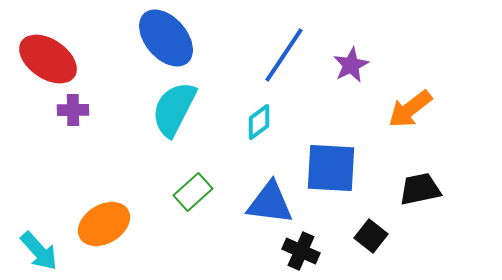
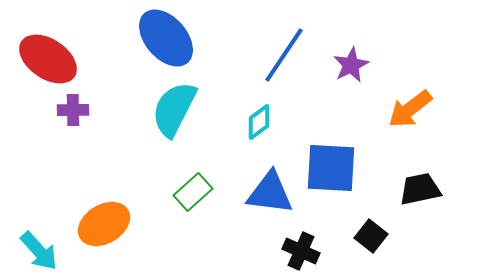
blue triangle: moved 10 px up
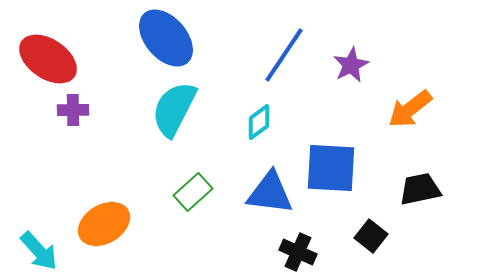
black cross: moved 3 px left, 1 px down
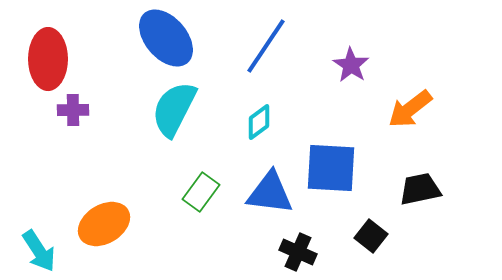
blue line: moved 18 px left, 9 px up
red ellipse: rotated 56 degrees clockwise
purple star: rotated 12 degrees counterclockwise
green rectangle: moved 8 px right; rotated 12 degrees counterclockwise
cyan arrow: rotated 9 degrees clockwise
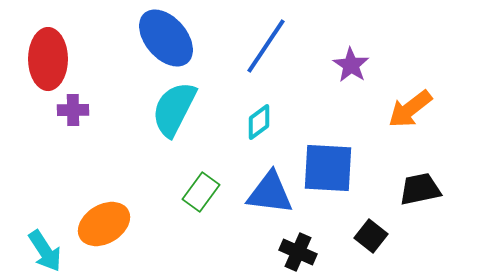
blue square: moved 3 px left
cyan arrow: moved 6 px right
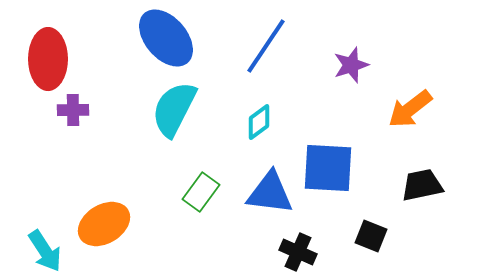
purple star: rotated 21 degrees clockwise
black trapezoid: moved 2 px right, 4 px up
black square: rotated 16 degrees counterclockwise
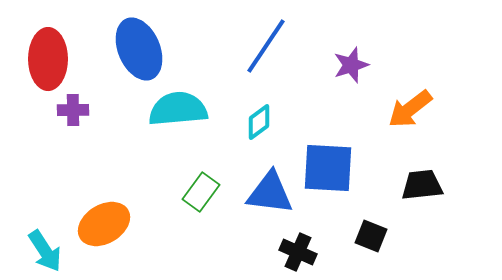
blue ellipse: moved 27 px left, 11 px down; rotated 18 degrees clockwise
cyan semicircle: moved 4 px right; rotated 58 degrees clockwise
black trapezoid: rotated 6 degrees clockwise
